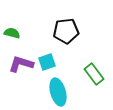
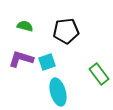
green semicircle: moved 13 px right, 7 px up
purple L-shape: moved 5 px up
green rectangle: moved 5 px right
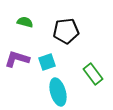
green semicircle: moved 4 px up
purple L-shape: moved 4 px left
green rectangle: moved 6 px left
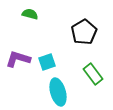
green semicircle: moved 5 px right, 8 px up
black pentagon: moved 18 px right, 1 px down; rotated 25 degrees counterclockwise
purple L-shape: moved 1 px right
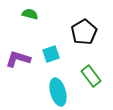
cyan square: moved 4 px right, 8 px up
green rectangle: moved 2 px left, 2 px down
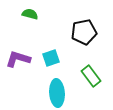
black pentagon: rotated 20 degrees clockwise
cyan square: moved 4 px down
cyan ellipse: moved 1 px left, 1 px down; rotated 12 degrees clockwise
